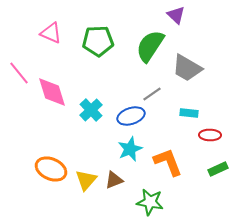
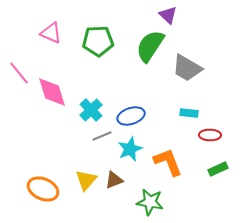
purple triangle: moved 8 px left
gray line: moved 50 px left, 42 px down; rotated 12 degrees clockwise
orange ellipse: moved 8 px left, 20 px down
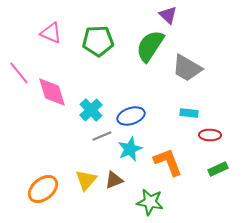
orange ellipse: rotated 64 degrees counterclockwise
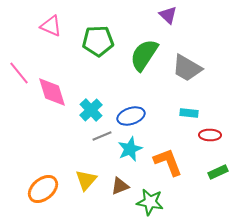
pink triangle: moved 7 px up
green semicircle: moved 6 px left, 9 px down
green rectangle: moved 3 px down
brown triangle: moved 6 px right, 6 px down
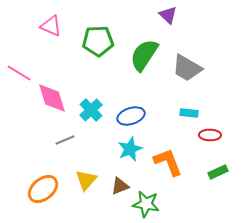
pink line: rotated 20 degrees counterclockwise
pink diamond: moved 6 px down
gray line: moved 37 px left, 4 px down
green star: moved 4 px left, 2 px down
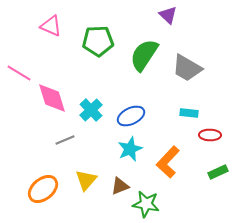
blue ellipse: rotated 8 degrees counterclockwise
orange L-shape: rotated 116 degrees counterclockwise
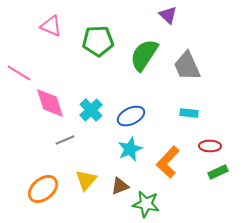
gray trapezoid: moved 2 px up; rotated 36 degrees clockwise
pink diamond: moved 2 px left, 5 px down
red ellipse: moved 11 px down
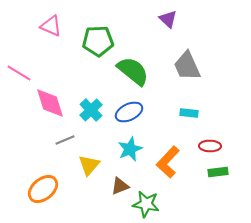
purple triangle: moved 4 px down
green semicircle: moved 11 px left, 16 px down; rotated 96 degrees clockwise
blue ellipse: moved 2 px left, 4 px up
green rectangle: rotated 18 degrees clockwise
yellow triangle: moved 3 px right, 15 px up
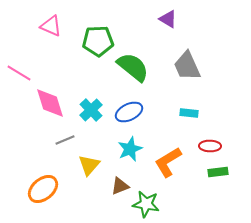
purple triangle: rotated 12 degrees counterclockwise
green semicircle: moved 4 px up
orange L-shape: rotated 16 degrees clockwise
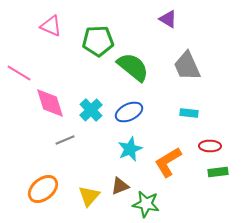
yellow triangle: moved 31 px down
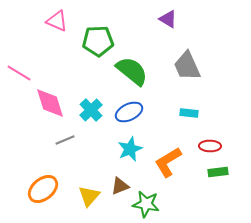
pink triangle: moved 6 px right, 5 px up
green semicircle: moved 1 px left, 4 px down
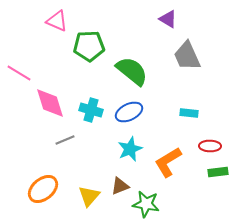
green pentagon: moved 9 px left, 5 px down
gray trapezoid: moved 10 px up
cyan cross: rotated 30 degrees counterclockwise
